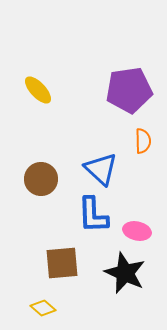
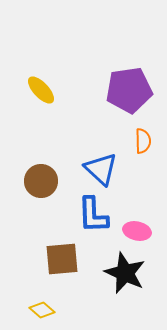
yellow ellipse: moved 3 px right
brown circle: moved 2 px down
brown square: moved 4 px up
yellow diamond: moved 1 px left, 2 px down
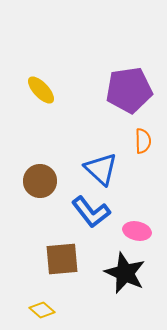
brown circle: moved 1 px left
blue L-shape: moved 2 px left, 3 px up; rotated 36 degrees counterclockwise
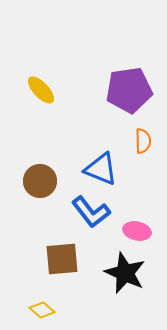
blue triangle: rotated 21 degrees counterclockwise
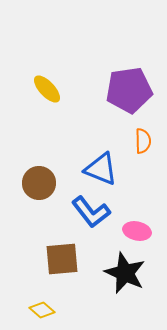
yellow ellipse: moved 6 px right, 1 px up
brown circle: moved 1 px left, 2 px down
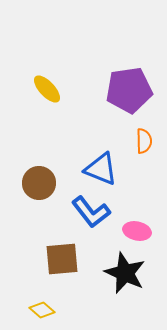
orange semicircle: moved 1 px right
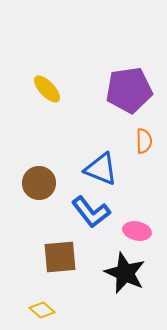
brown square: moved 2 px left, 2 px up
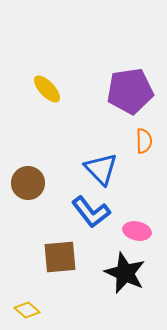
purple pentagon: moved 1 px right, 1 px down
blue triangle: rotated 24 degrees clockwise
brown circle: moved 11 px left
yellow diamond: moved 15 px left
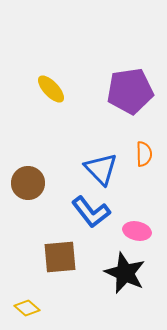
yellow ellipse: moved 4 px right
orange semicircle: moved 13 px down
yellow diamond: moved 2 px up
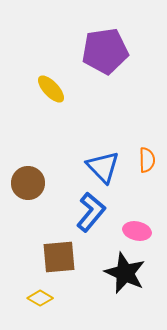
purple pentagon: moved 25 px left, 40 px up
orange semicircle: moved 3 px right, 6 px down
blue triangle: moved 2 px right, 2 px up
blue L-shape: rotated 102 degrees counterclockwise
brown square: moved 1 px left
yellow diamond: moved 13 px right, 10 px up; rotated 10 degrees counterclockwise
